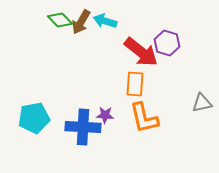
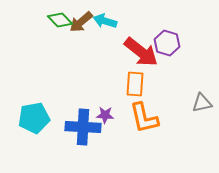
brown arrow: rotated 20 degrees clockwise
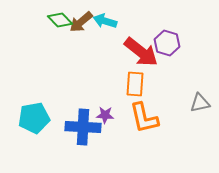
gray triangle: moved 2 px left
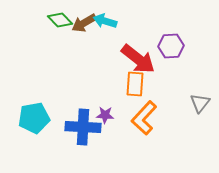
brown arrow: moved 3 px right, 1 px down; rotated 10 degrees clockwise
purple hexagon: moved 4 px right, 3 px down; rotated 20 degrees counterclockwise
red arrow: moved 3 px left, 7 px down
gray triangle: rotated 40 degrees counterclockwise
orange L-shape: rotated 56 degrees clockwise
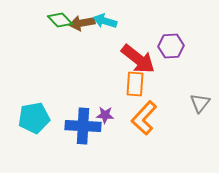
brown arrow: moved 2 px left; rotated 20 degrees clockwise
blue cross: moved 1 px up
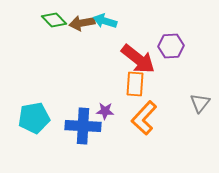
green diamond: moved 6 px left
purple star: moved 4 px up
